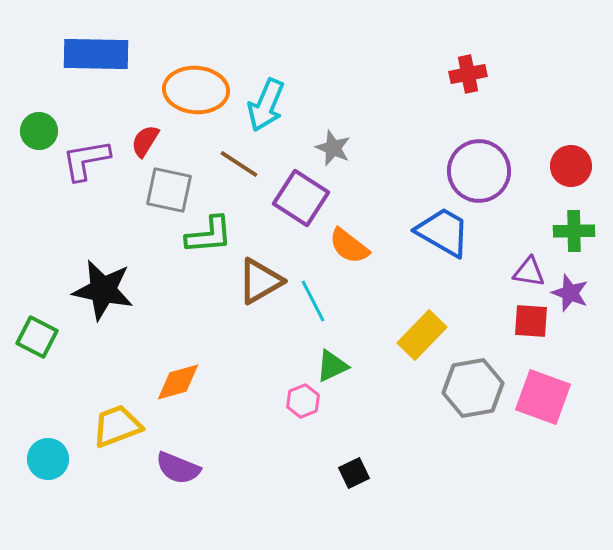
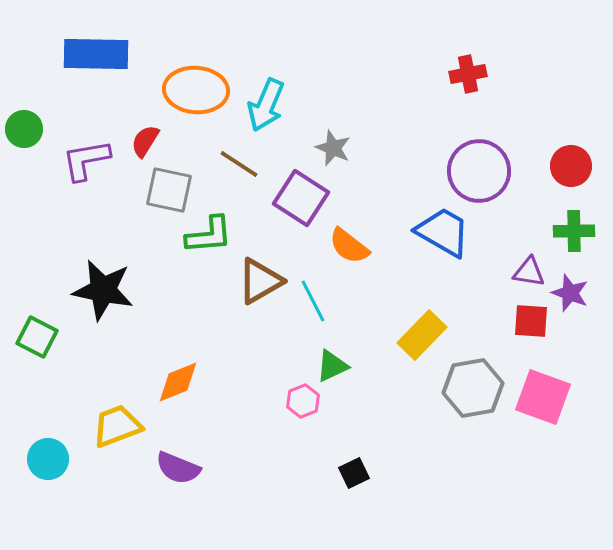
green circle: moved 15 px left, 2 px up
orange diamond: rotated 6 degrees counterclockwise
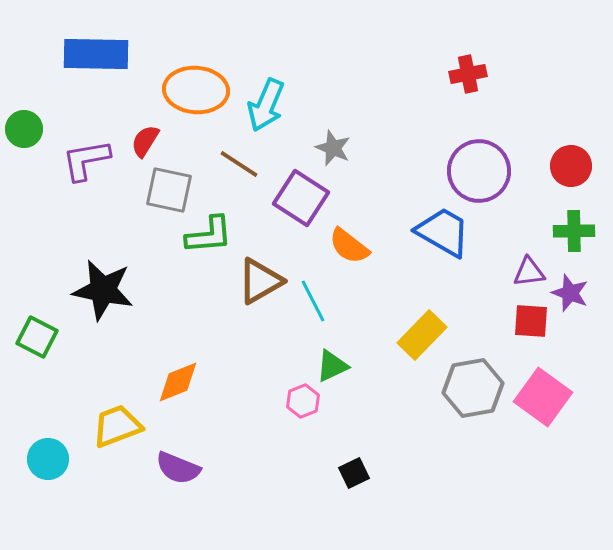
purple triangle: rotated 16 degrees counterclockwise
pink square: rotated 16 degrees clockwise
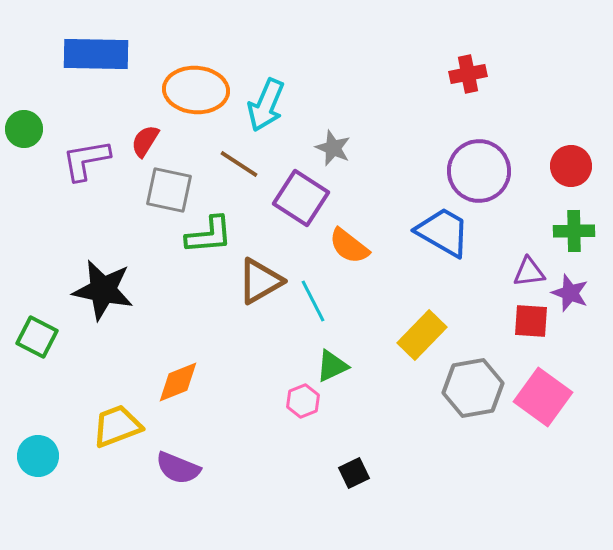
cyan circle: moved 10 px left, 3 px up
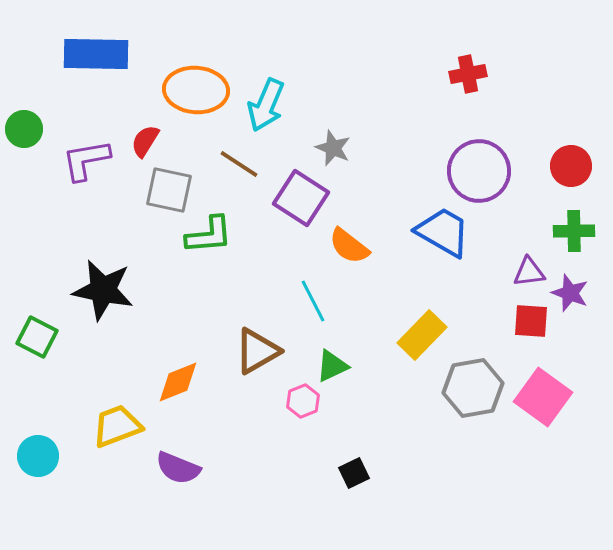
brown triangle: moved 3 px left, 70 px down
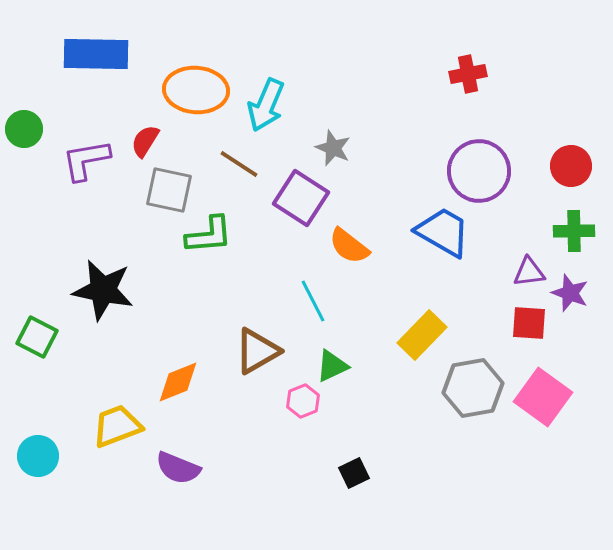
red square: moved 2 px left, 2 px down
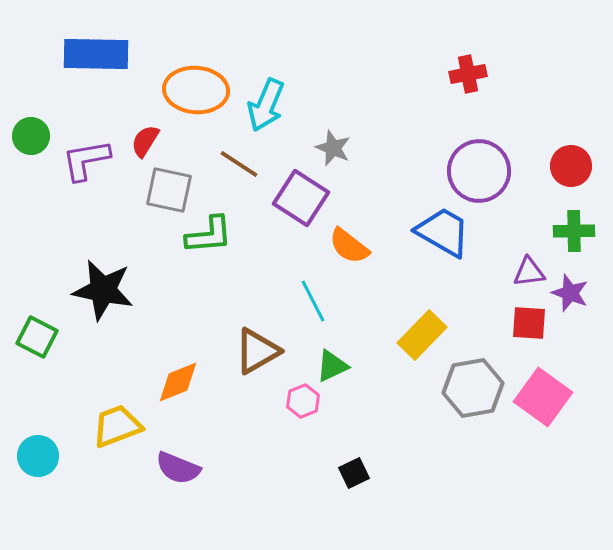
green circle: moved 7 px right, 7 px down
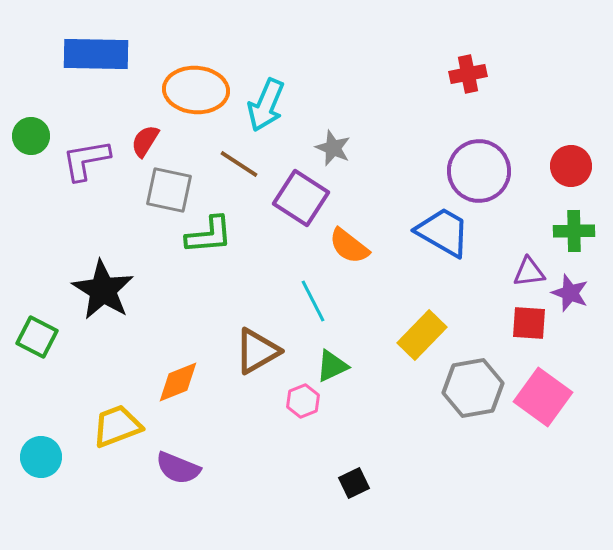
black star: rotated 20 degrees clockwise
cyan circle: moved 3 px right, 1 px down
black square: moved 10 px down
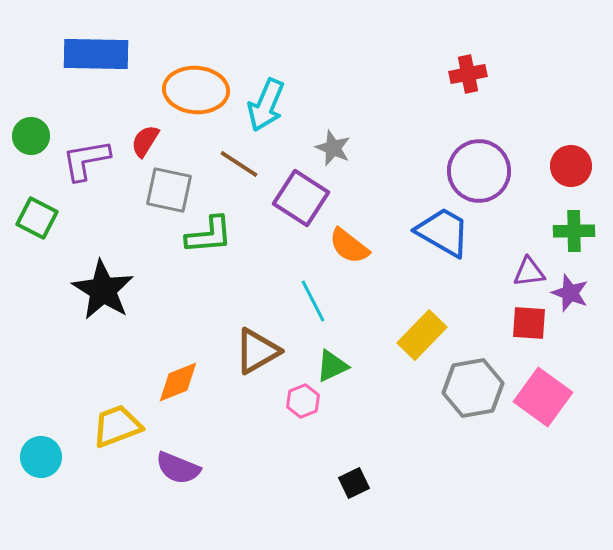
green square: moved 119 px up
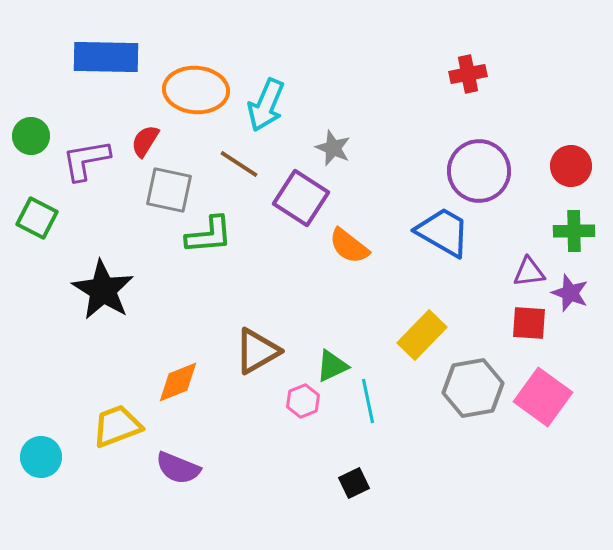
blue rectangle: moved 10 px right, 3 px down
cyan line: moved 55 px right, 100 px down; rotated 15 degrees clockwise
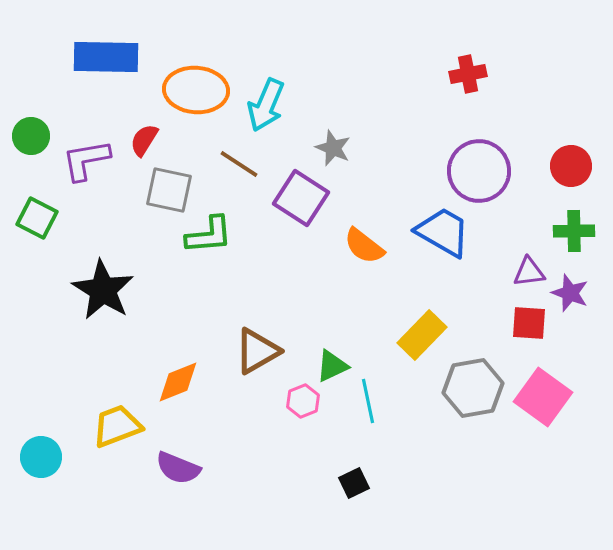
red semicircle: moved 1 px left, 1 px up
orange semicircle: moved 15 px right
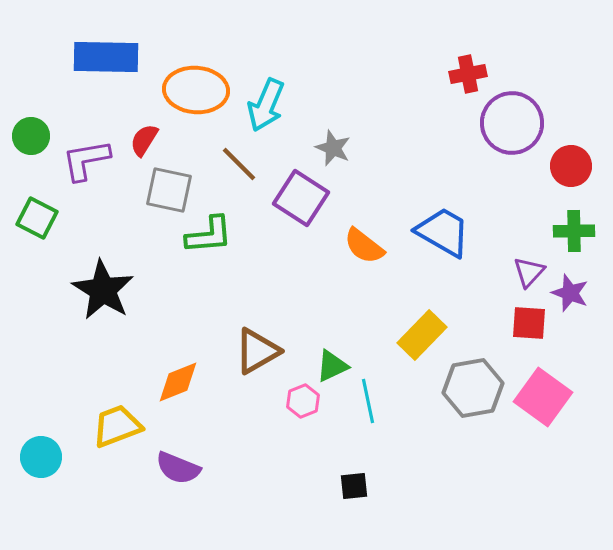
brown line: rotated 12 degrees clockwise
purple circle: moved 33 px right, 48 px up
purple triangle: rotated 40 degrees counterclockwise
black square: moved 3 px down; rotated 20 degrees clockwise
